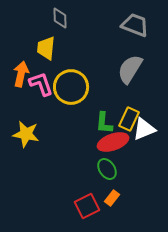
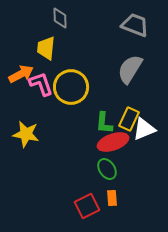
orange arrow: rotated 50 degrees clockwise
orange rectangle: rotated 42 degrees counterclockwise
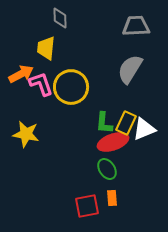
gray trapezoid: moved 1 px right, 1 px down; rotated 24 degrees counterclockwise
yellow rectangle: moved 3 px left, 4 px down
red square: rotated 15 degrees clockwise
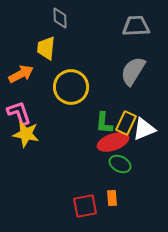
gray semicircle: moved 3 px right, 2 px down
pink L-shape: moved 22 px left, 29 px down
green ellipse: moved 13 px right, 5 px up; rotated 30 degrees counterclockwise
red square: moved 2 px left
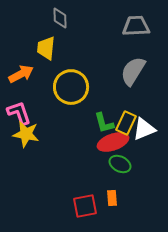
green L-shape: rotated 20 degrees counterclockwise
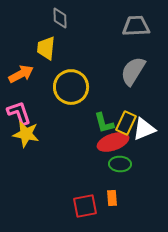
green ellipse: rotated 25 degrees counterclockwise
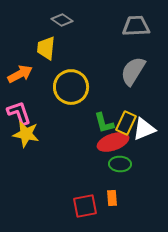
gray diamond: moved 2 px right, 2 px down; rotated 55 degrees counterclockwise
orange arrow: moved 1 px left
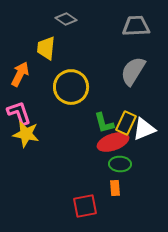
gray diamond: moved 4 px right, 1 px up
orange arrow: rotated 35 degrees counterclockwise
orange rectangle: moved 3 px right, 10 px up
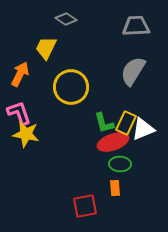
yellow trapezoid: rotated 20 degrees clockwise
white triangle: moved 1 px left
